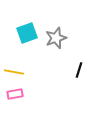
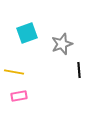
gray star: moved 6 px right, 6 px down
black line: rotated 21 degrees counterclockwise
pink rectangle: moved 4 px right, 2 px down
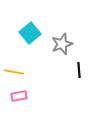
cyan square: moved 3 px right; rotated 20 degrees counterclockwise
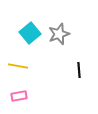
gray star: moved 3 px left, 10 px up
yellow line: moved 4 px right, 6 px up
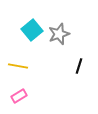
cyan square: moved 2 px right, 3 px up
black line: moved 4 px up; rotated 21 degrees clockwise
pink rectangle: rotated 21 degrees counterclockwise
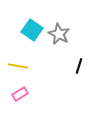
cyan square: rotated 15 degrees counterclockwise
gray star: rotated 25 degrees counterclockwise
pink rectangle: moved 1 px right, 2 px up
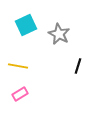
cyan square: moved 6 px left, 5 px up; rotated 30 degrees clockwise
black line: moved 1 px left
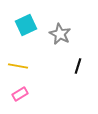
gray star: moved 1 px right
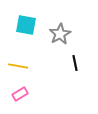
cyan square: rotated 35 degrees clockwise
gray star: rotated 15 degrees clockwise
black line: moved 3 px left, 3 px up; rotated 28 degrees counterclockwise
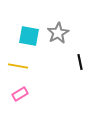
cyan square: moved 3 px right, 11 px down
gray star: moved 2 px left, 1 px up
black line: moved 5 px right, 1 px up
